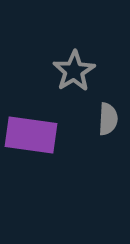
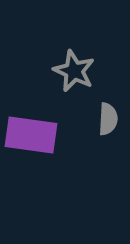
gray star: rotated 15 degrees counterclockwise
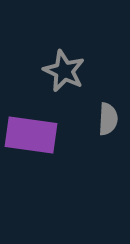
gray star: moved 10 px left
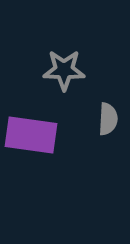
gray star: moved 1 px up; rotated 24 degrees counterclockwise
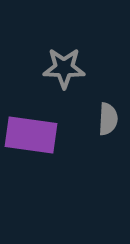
gray star: moved 2 px up
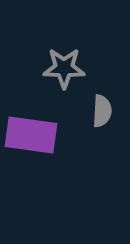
gray semicircle: moved 6 px left, 8 px up
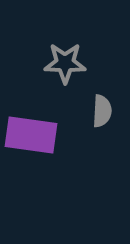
gray star: moved 1 px right, 5 px up
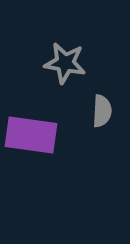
gray star: rotated 9 degrees clockwise
